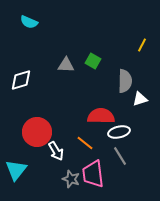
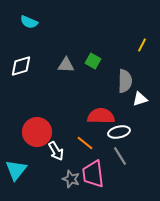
white diamond: moved 14 px up
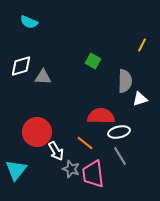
gray triangle: moved 23 px left, 12 px down
gray star: moved 10 px up
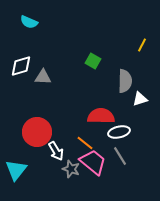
pink trapezoid: moved 12 px up; rotated 136 degrees clockwise
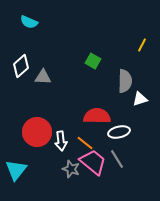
white diamond: rotated 25 degrees counterclockwise
red semicircle: moved 4 px left
white arrow: moved 5 px right, 10 px up; rotated 24 degrees clockwise
gray line: moved 3 px left, 3 px down
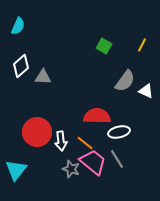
cyan semicircle: moved 11 px left, 4 px down; rotated 90 degrees counterclockwise
green square: moved 11 px right, 15 px up
gray semicircle: rotated 35 degrees clockwise
white triangle: moved 6 px right, 8 px up; rotated 42 degrees clockwise
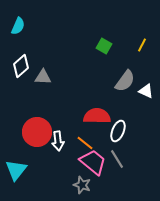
white ellipse: moved 1 px left, 1 px up; rotated 55 degrees counterclockwise
white arrow: moved 3 px left
gray star: moved 11 px right, 16 px down
